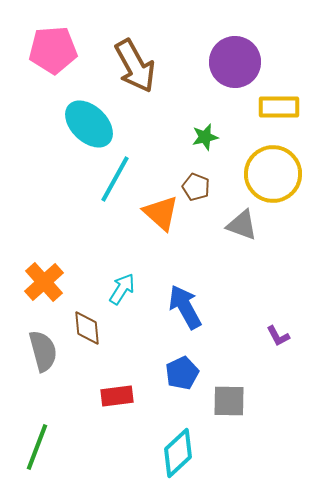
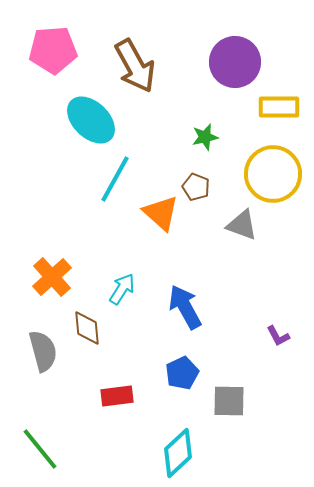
cyan ellipse: moved 2 px right, 4 px up
orange cross: moved 8 px right, 5 px up
green line: moved 3 px right, 2 px down; rotated 60 degrees counterclockwise
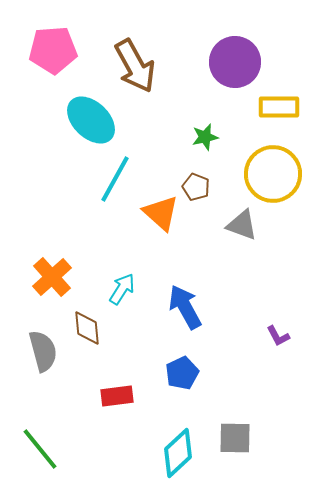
gray square: moved 6 px right, 37 px down
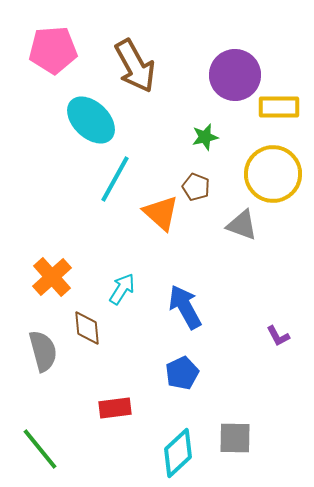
purple circle: moved 13 px down
red rectangle: moved 2 px left, 12 px down
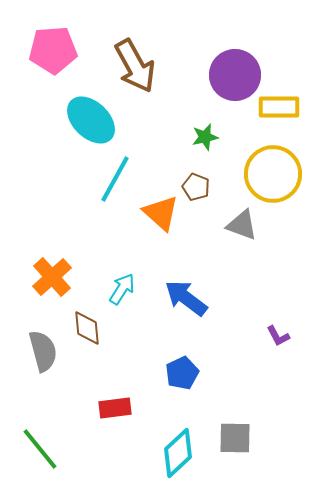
blue arrow: moved 1 px right, 9 px up; rotated 24 degrees counterclockwise
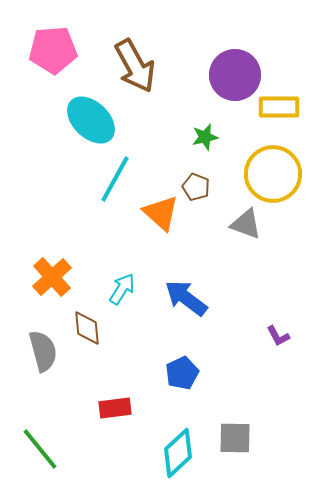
gray triangle: moved 4 px right, 1 px up
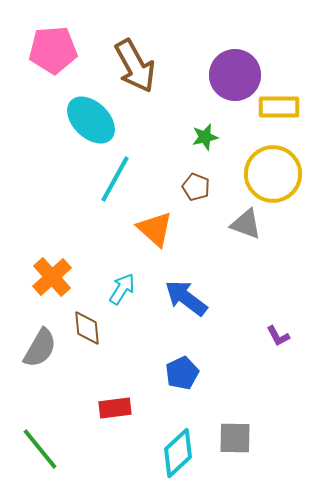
orange triangle: moved 6 px left, 16 px down
gray semicircle: moved 3 px left, 3 px up; rotated 45 degrees clockwise
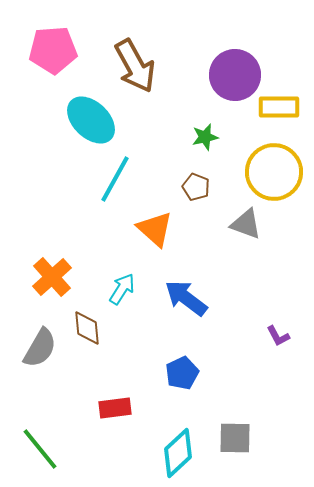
yellow circle: moved 1 px right, 2 px up
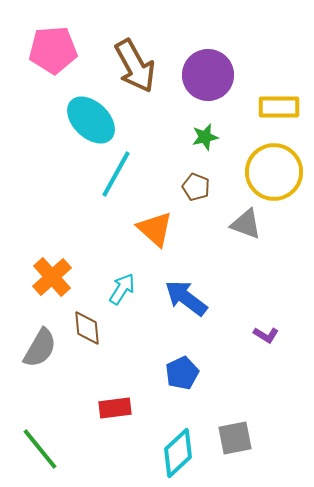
purple circle: moved 27 px left
cyan line: moved 1 px right, 5 px up
purple L-shape: moved 12 px left, 1 px up; rotated 30 degrees counterclockwise
gray square: rotated 12 degrees counterclockwise
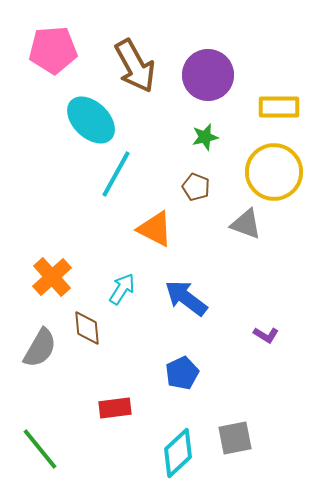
orange triangle: rotated 15 degrees counterclockwise
